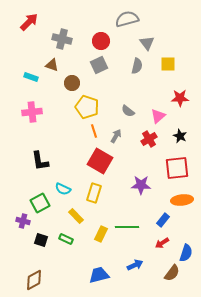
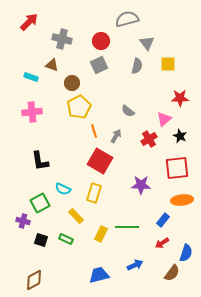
yellow pentagon at (87, 107): moved 8 px left; rotated 25 degrees clockwise
pink triangle at (158, 116): moved 6 px right, 3 px down
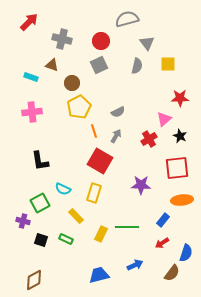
gray semicircle at (128, 111): moved 10 px left, 1 px down; rotated 64 degrees counterclockwise
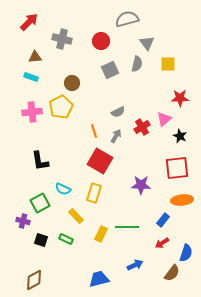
brown triangle at (52, 65): moved 17 px left, 8 px up; rotated 24 degrees counterclockwise
gray square at (99, 65): moved 11 px right, 5 px down
gray semicircle at (137, 66): moved 2 px up
yellow pentagon at (79, 107): moved 18 px left
red cross at (149, 139): moved 7 px left, 12 px up
blue trapezoid at (99, 275): moved 4 px down
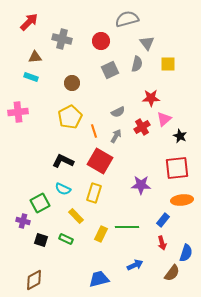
red star at (180, 98): moved 29 px left
yellow pentagon at (61, 107): moved 9 px right, 10 px down
pink cross at (32, 112): moved 14 px left
black L-shape at (40, 161): moved 23 px right; rotated 125 degrees clockwise
red arrow at (162, 243): rotated 72 degrees counterclockwise
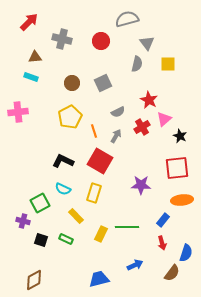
gray square at (110, 70): moved 7 px left, 13 px down
red star at (151, 98): moved 2 px left, 2 px down; rotated 30 degrees clockwise
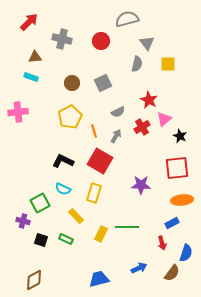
blue rectangle at (163, 220): moved 9 px right, 3 px down; rotated 24 degrees clockwise
blue arrow at (135, 265): moved 4 px right, 3 px down
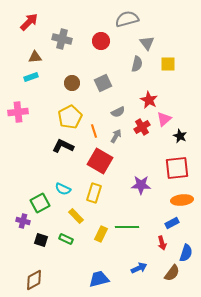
cyan rectangle at (31, 77): rotated 40 degrees counterclockwise
black L-shape at (63, 161): moved 15 px up
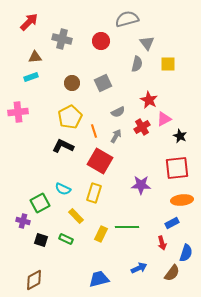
pink triangle at (164, 119): rotated 14 degrees clockwise
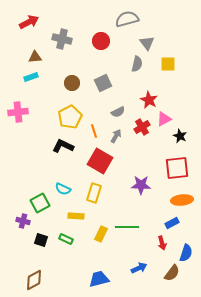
red arrow at (29, 22): rotated 18 degrees clockwise
yellow rectangle at (76, 216): rotated 42 degrees counterclockwise
